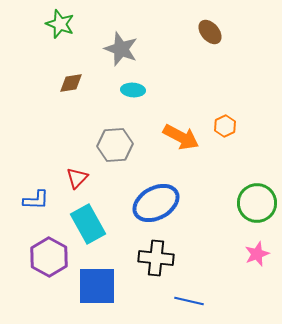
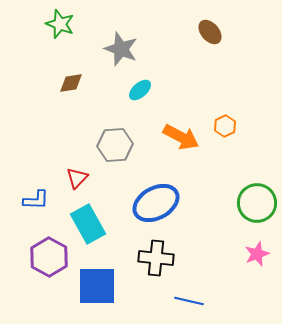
cyan ellipse: moved 7 px right; rotated 45 degrees counterclockwise
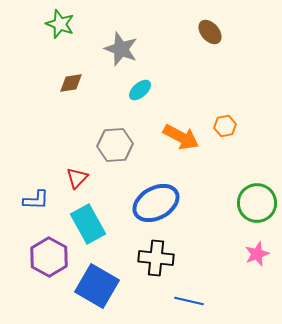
orange hexagon: rotated 15 degrees clockwise
blue square: rotated 30 degrees clockwise
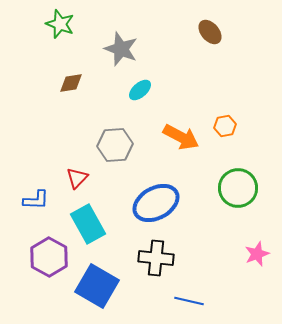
green circle: moved 19 px left, 15 px up
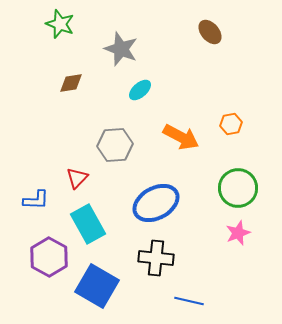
orange hexagon: moved 6 px right, 2 px up
pink star: moved 19 px left, 21 px up
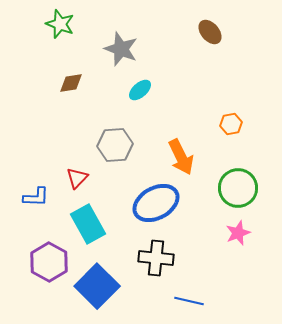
orange arrow: moved 20 px down; rotated 36 degrees clockwise
blue L-shape: moved 3 px up
purple hexagon: moved 5 px down
blue square: rotated 15 degrees clockwise
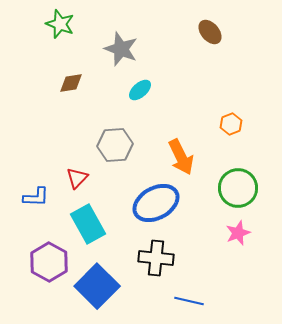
orange hexagon: rotated 10 degrees counterclockwise
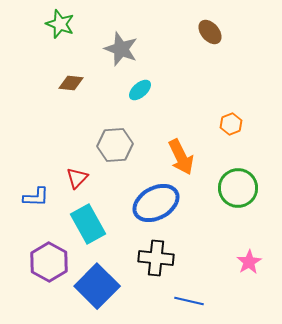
brown diamond: rotated 15 degrees clockwise
pink star: moved 11 px right, 29 px down; rotated 10 degrees counterclockwise
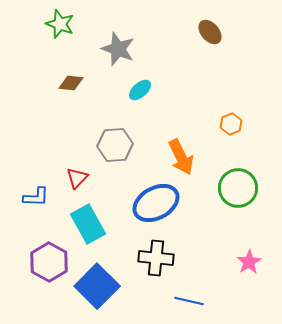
gray star: moved 3 px left
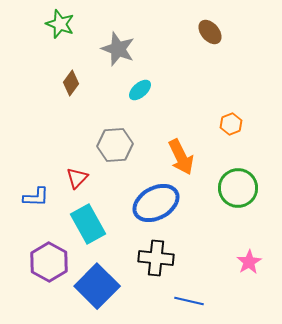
brown diamond: rotated 60 degrees counterclockwise
